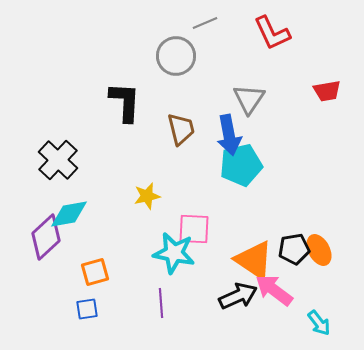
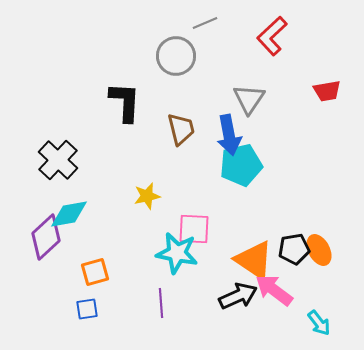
red L-shape: moved 3 px down; rotated 72 degrees clockwise
cyan star: moved 3 px right
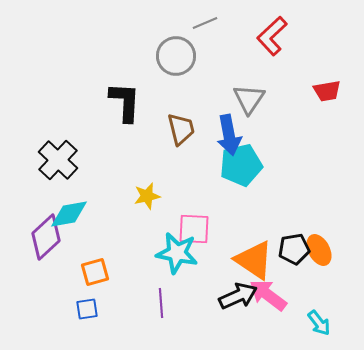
pink arrow: moved 6 px left, 5 px down
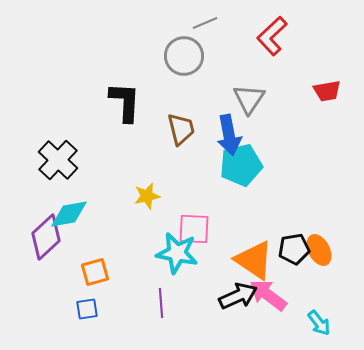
gray circle: moved 8 px right
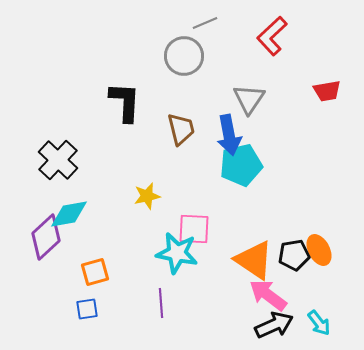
black pentagon: moved 6 px down
black arrow: moved 36 px right, 29 px down
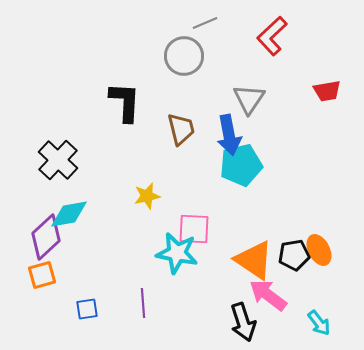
orange square: moved 53 px left, 3 px down
purple line: moved 18 px left
black arrow: moved 31 px left, 3 px up; rotated 96 degrees clockwise
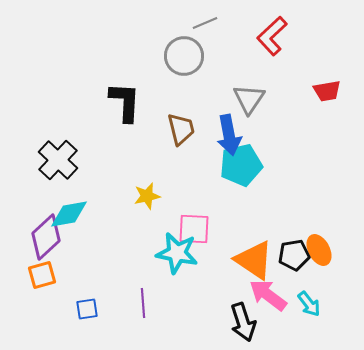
cyan arrow: moved 10 px left, 19 px up
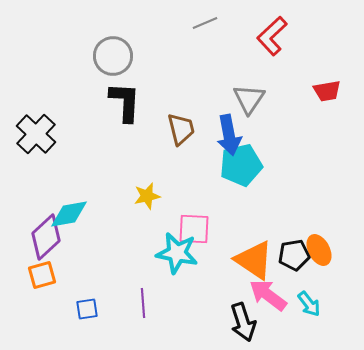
gray circle: moved 71 px left
black cross: moved 22 px left, 26 px up
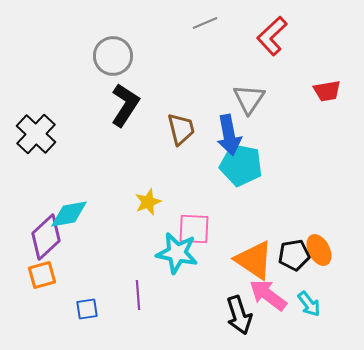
black L-shape: moved 3 px down; rotated 30 degrees clockwise
cyan pentagon: rotated 24 degrees clockwise
yellow star: moved 1 px right, 6 px down; rotated 8 degrees counterclockwise
purple line: moved 5 px left, 8 px up
black arrow: moved 4 px left, 7 px up
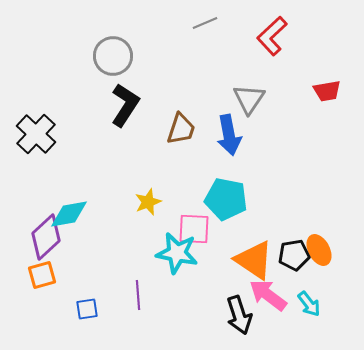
brown trapezoid: rotated 32 degrees clockwise
cyan pentagon: moved 15 px left, 34 px down
